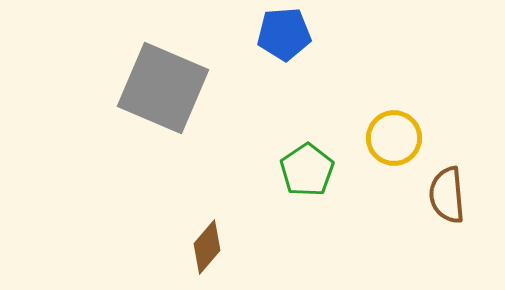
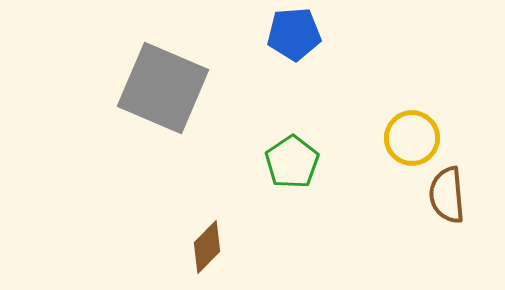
blue pentagon: moved 10 px right
yellow circle: moved 18 px right
green pentagon: moved 15 px left, 8 px up
brown diamond: rotated 4 degrees clockwise
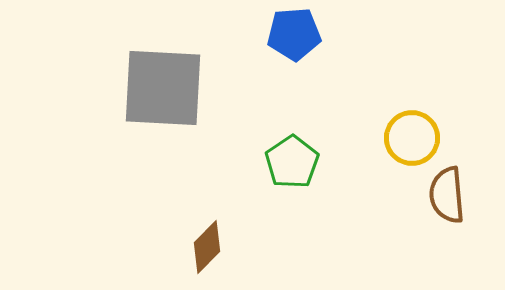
gray square: rotated 20 degrees counterclockwise
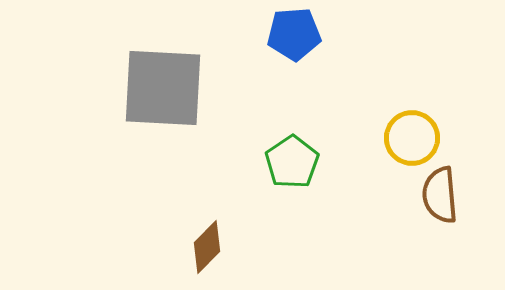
brown semicircle: moved 7 px left
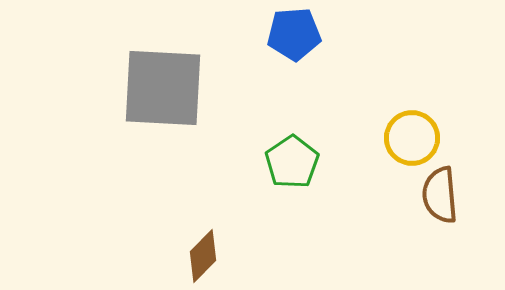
brown diamond: moved 4 px left, 9 px down
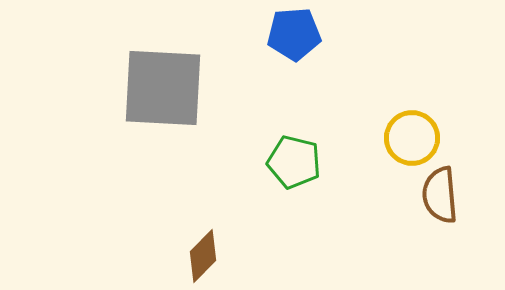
green pentagon: moved 2 px right; rotated 24 degrees counterclockwise
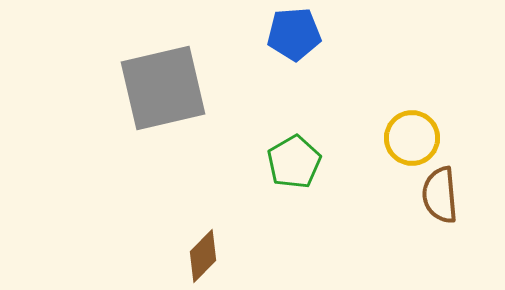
gray square: rotated 16 degrees counterclockwise
green pentagon: rotated 28 degrees clockwise
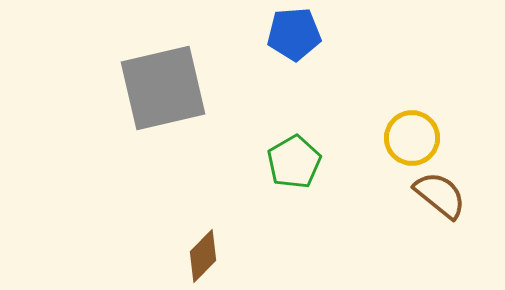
brown semicircle: rotated 134 degrees clockwise
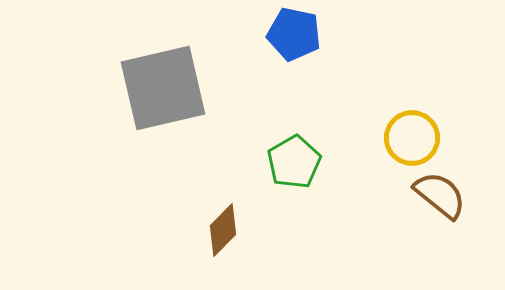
blue pentagon: rotated 16 degrees clockwise
brown diamond: moved 20 px right, 26 px up
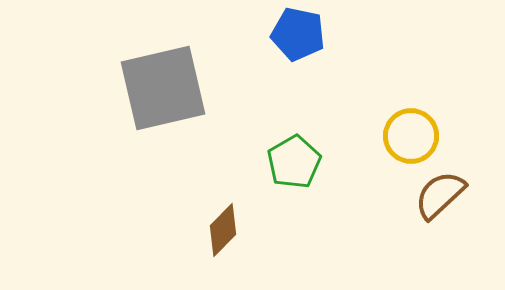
blue pentagon: moved 4 px right
yellow circle: moved 1 px left, 2 px up
brown semicircle: rotated 82 degrees counterclockwise
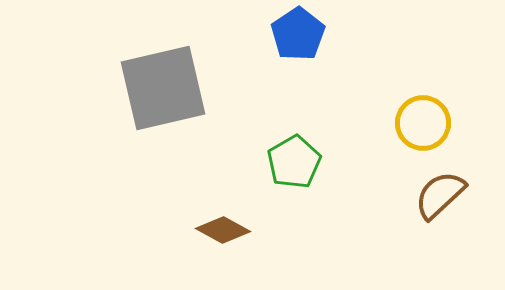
blue pentagon: rotated 26 degrees clockwise
yellow circle: moved 12 px right, 13 px up
brown diamond: rotated 74 degrees clockwise
